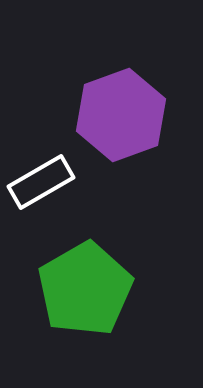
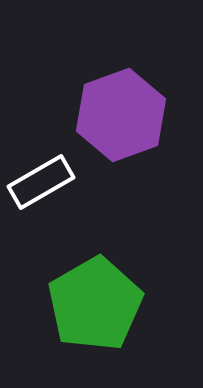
green pentagon: moved 10 px right, 15 px down
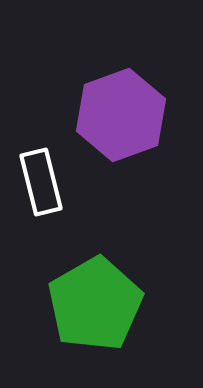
white rectangle: rotated 74 degrees counterclockwise
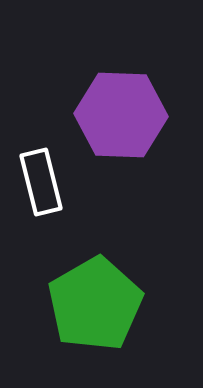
purple hexagon: rotated 22 degrees clockwise
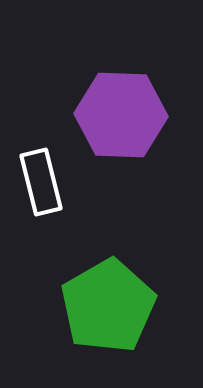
green pentagon: moved 13 px right, 2 px down
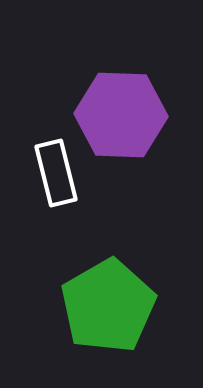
white rectangle: moved 15 px right, 9 px up
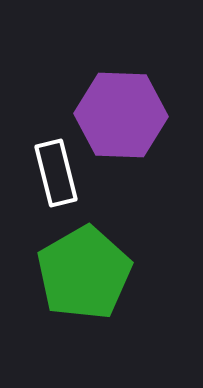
green pentagon: moved 24 px left, 33 px up
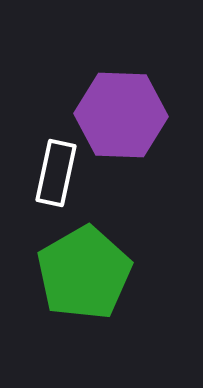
white rectangle: rotated 26 degrees clockwise
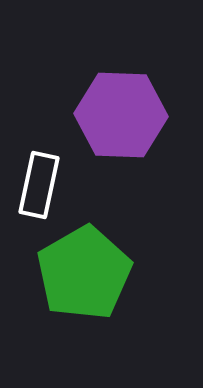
white rectangle: moved 17 px left, 12 px down
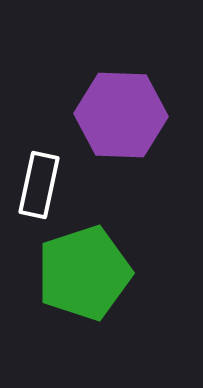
green pentagon: rotated 12 degrees clockwise
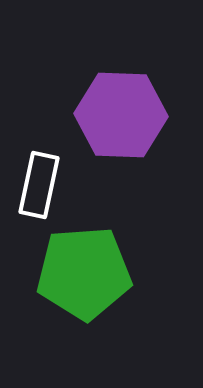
green pentagon: rotated 14 degrees clockwise
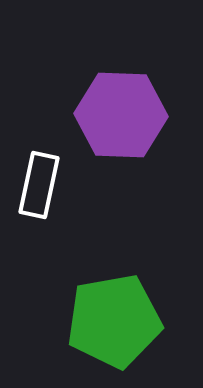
green pentagon: moved 30 px right, 48 px down; rotated 6 degrees counterclockwise
